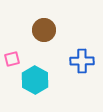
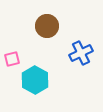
brown circle: moved 3 px right, 4 px up
blue cross: moved 1 px left, 8 px up; rotated 25 degrees counterclockwise
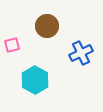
pink square: moved 14 px up
